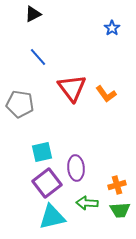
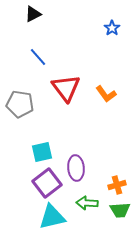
red triangle: moved 6 px left
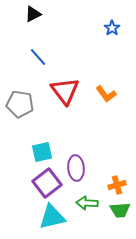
red triangle: moved 1 px left, 3 px down
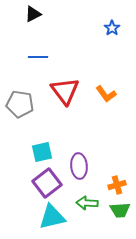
blue line: rotated 48 degrees counterclockwise
purple ellipse: moved 3 px right, 2 px up
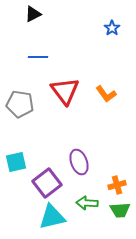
cyan square: moved 26 px left, 10 px down
purple ellipse: moved 4 px up; rotated 15 degrees counterclockwise
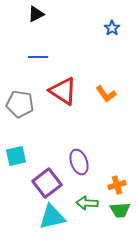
black triangle: moved 3 px right
red triangle: moved 2 px left; rotated 20 degrees counterclockwise
cyan square: moved 6 px up
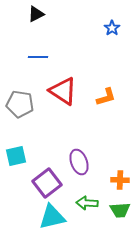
orange L-shape: moved 3 px down; rotated 70 degrees counterclockwise
orange cross: moved 3 px right, 5 px up; rotated 18 degrees clockwise
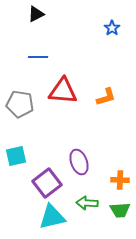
red triangle: rotated 28 degrees counterclockwise
